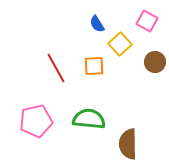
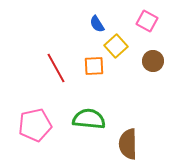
yellow square: moved 4 px left, 2 px down
brown circle: moved 2 px left, 1 px up
pink pentagon: moved 1 px left, 4 px down
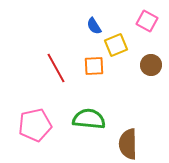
blue semicircle: moved 3 px left, 2 px down
yellow square: moved 1 px up; rotated 20 degrees clockwise
brown circle: moved 2 px left, 4 px down
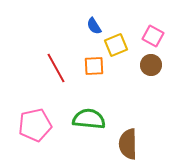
pink square: moved 6 px right, 15 px down
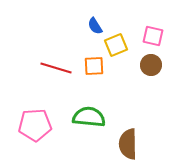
blue semicircle: moved 1 px right
pink square: rotated 15 degrees counterclockwise
red line: rotated 44 degrees counterclockwise
green semicircle: moved 2 px up
pink pentagon: rotated 8 degrees clockwise
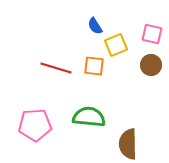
pink square: moved 1 px left, 2 px up
orange square: rotated 10 degrees clockwise
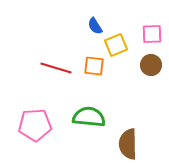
pink square: rotated 15 degrees counterclockwise
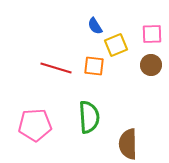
green semicircle: rotated 80 degrees clockwise
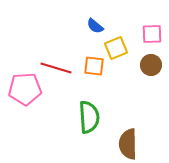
blue semicircle: rotated 18 degrees counterclockwise
yellow square: moved 3 px down
pink pentagon: moved 10 px left, 36 px up
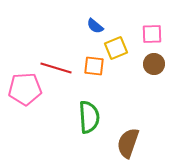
brown circle: moved 3 px right, 1 px up
brown semicircle: moved 1 px up; rotated 20 degrees clockwise
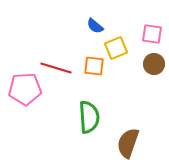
pink square: rotated 10 degrees clockwise
